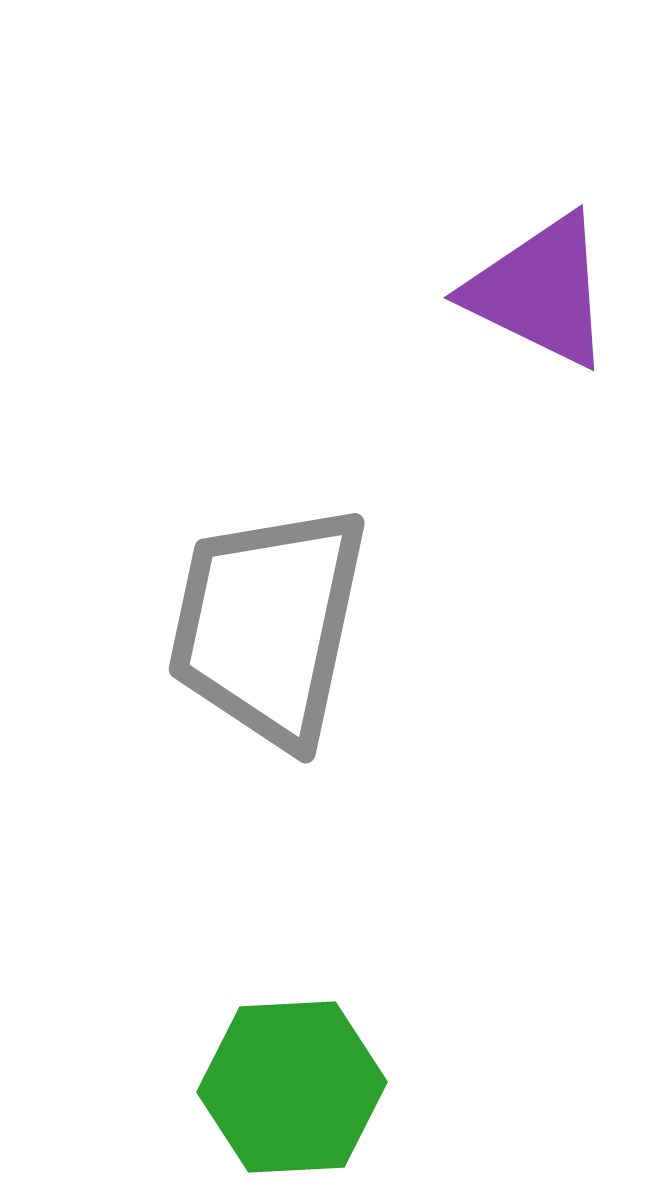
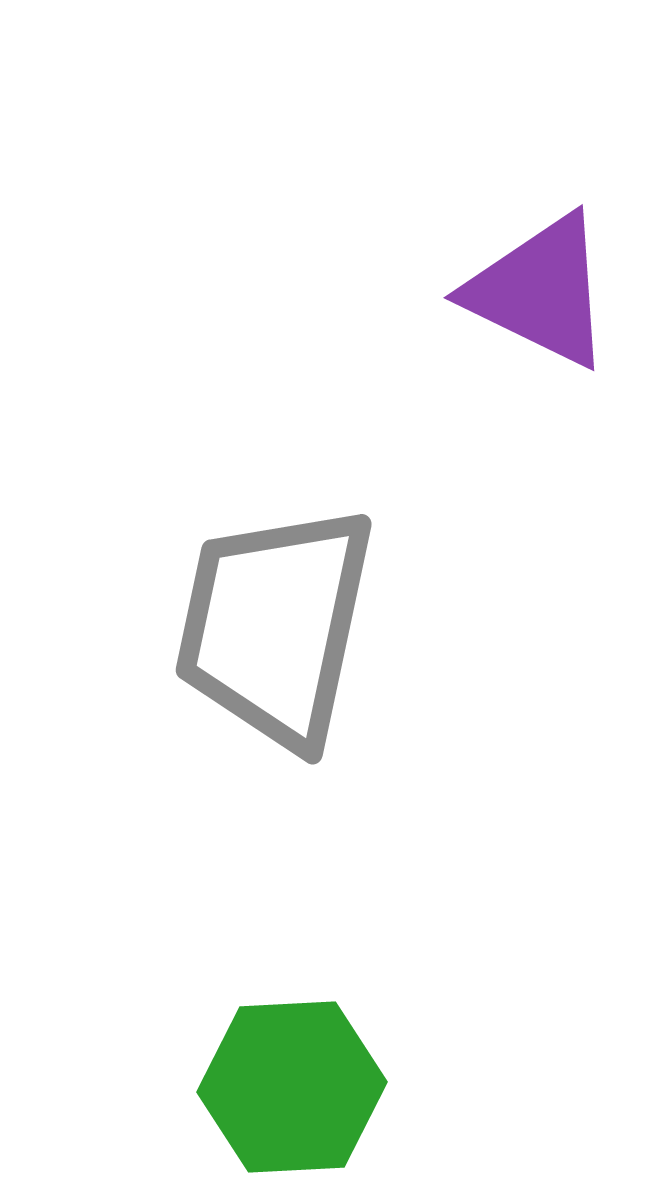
gray trapezoid: moved 7 px right, 1 px down
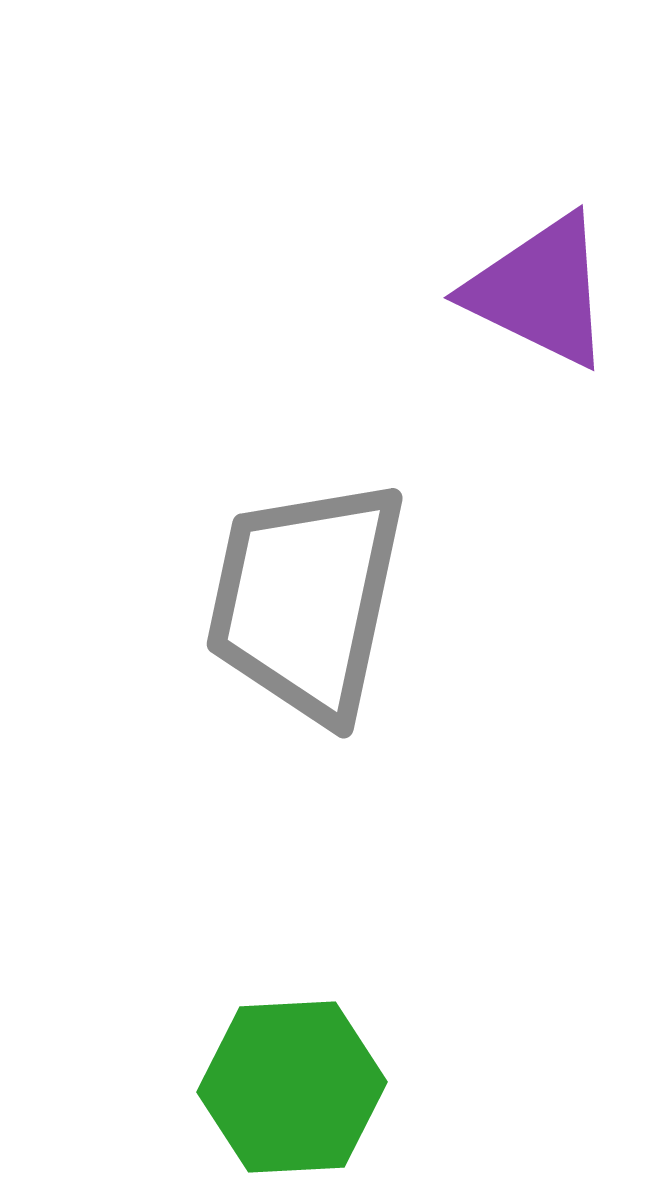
gray trapezoid: moved 31 px right, 26 px up
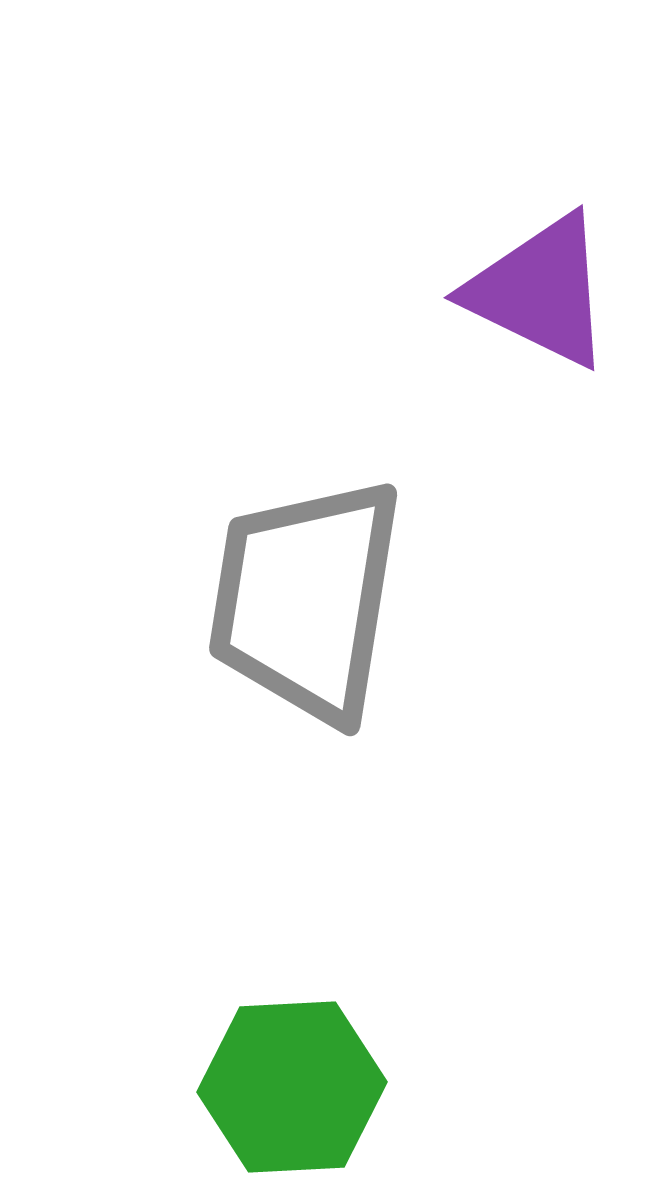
gray trapezoid: rotated 3 degrees counterclockwise
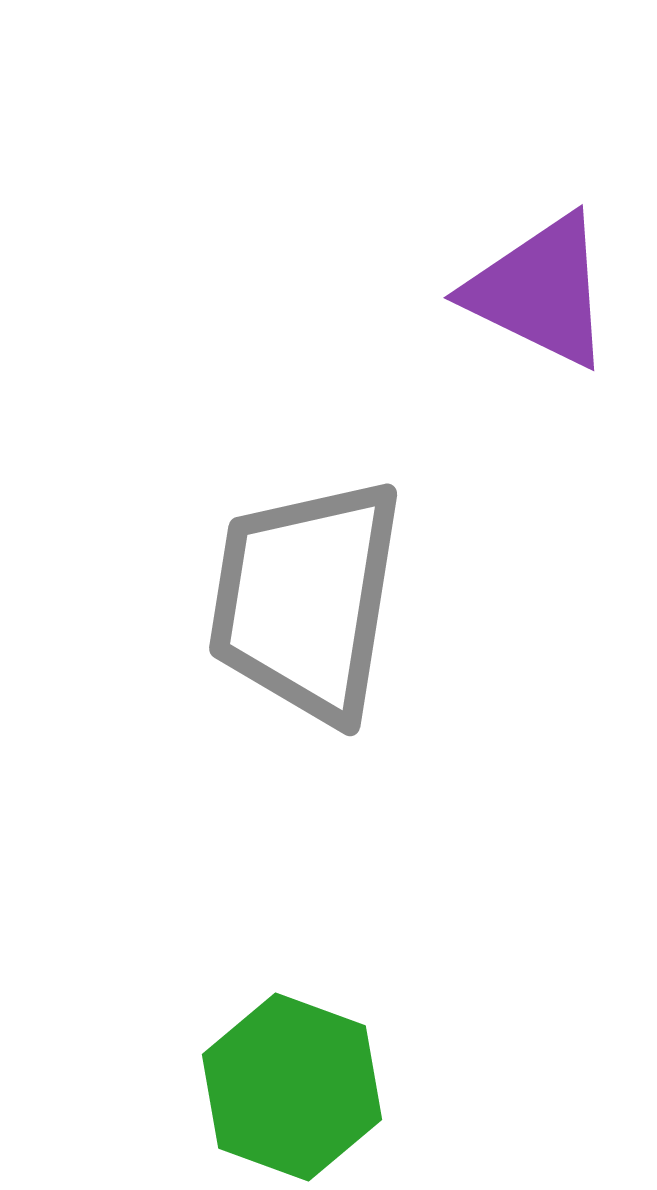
green hexagon: rotated 23 degrees clockwise
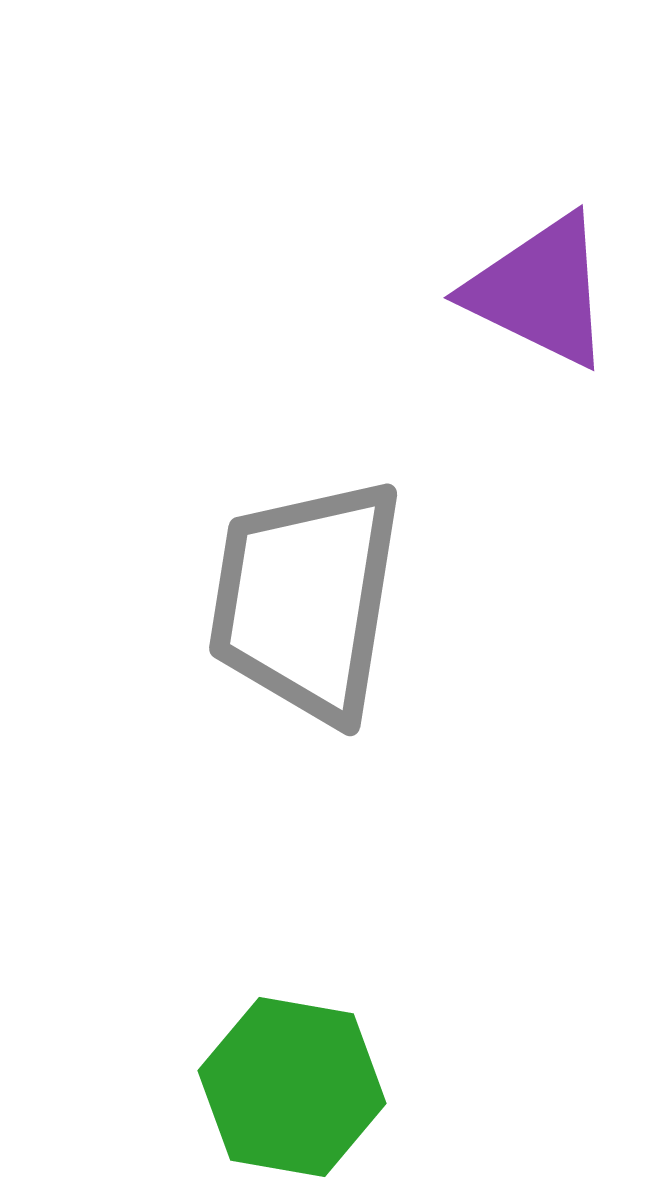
green hexagon: rotated 10 degrees counterclockwise
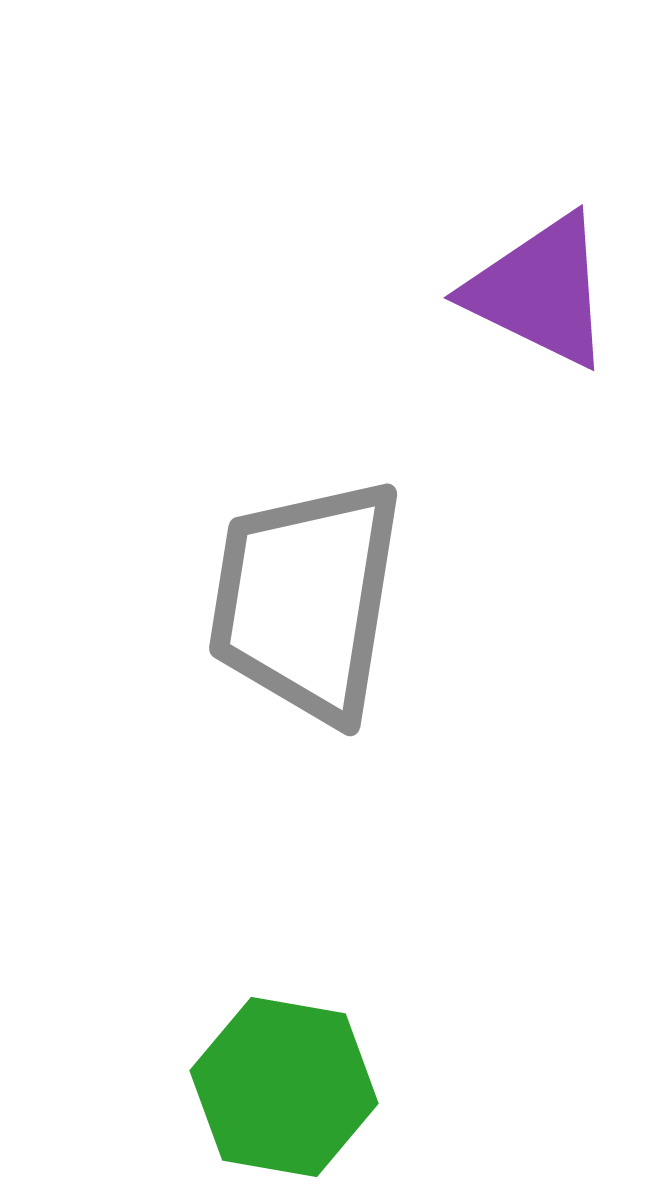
green hexagon: moved 8 px left
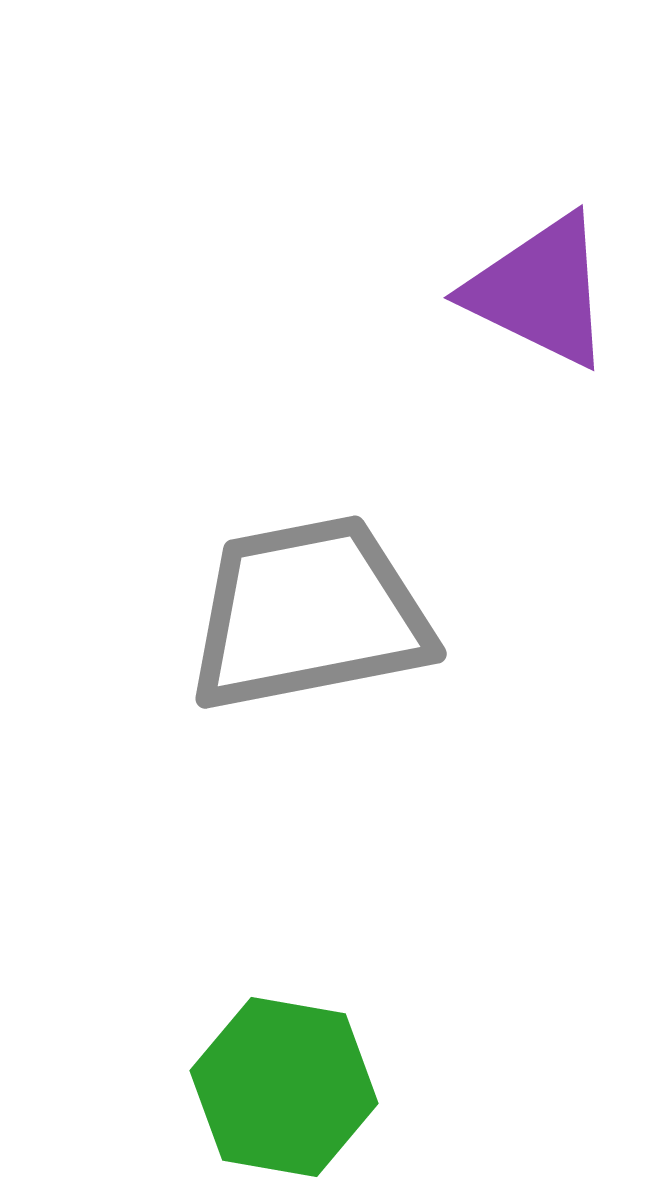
gray trapezoid: moved 3 px right, 14 px down; rotated 70 degrees clockwise
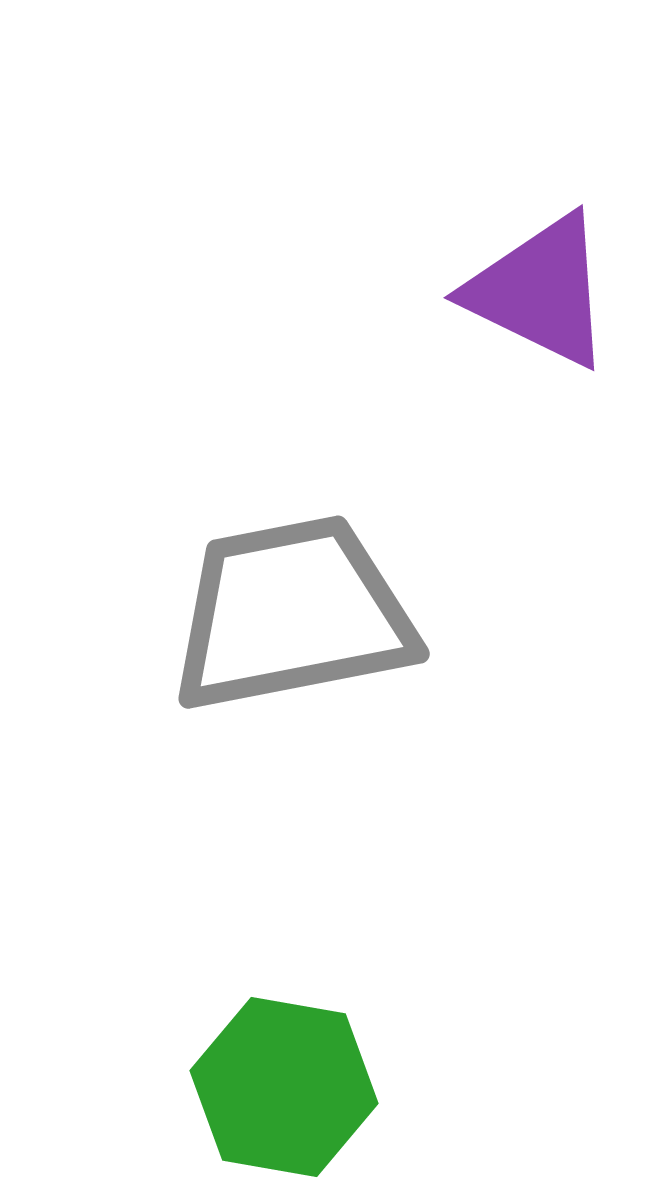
gray trapezoid: moved 17 px left
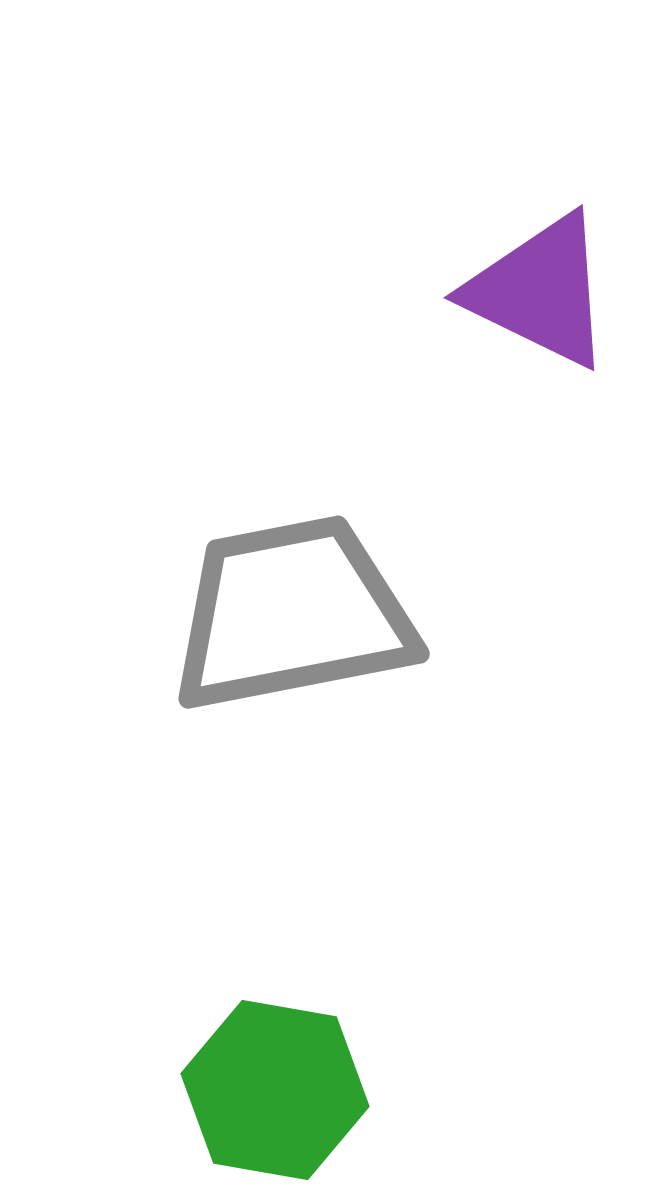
green hexagon: moved 9 px left, 3 px down
